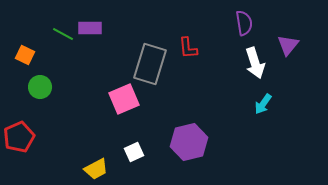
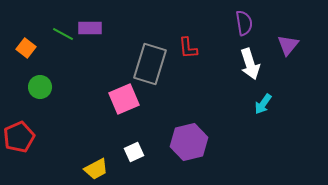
orange square: moved 1 px right, 7 px up; rotated 12 degrees clockwise
white arrow: moved 5 px left, 1 px down
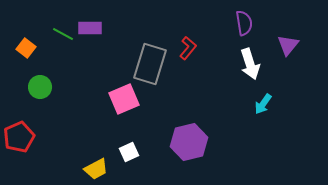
red L-shape: rotated 135 degrees counterclockwise
white square: moved 5 px left
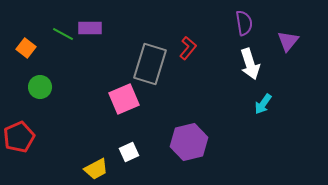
purple triangle: moved 4 px up
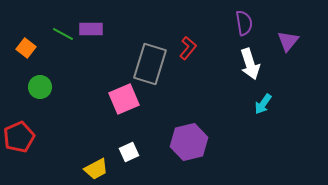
purple rectangle: moved 1 px right, 1 px down
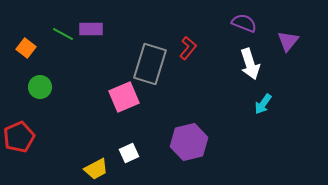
purple semicircle: rotated 60 degrees counterclockwise
pink square: moved 2 px up
white square: moved 1 px down
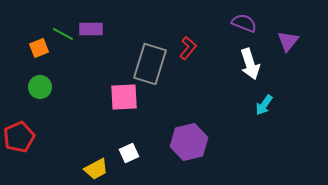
orange square: moved 13 px right; rotated 30 degrees clockwise
pink square: rotated 20 degrees clockwise
cyan arrow: moved 1 px right, 1 px down
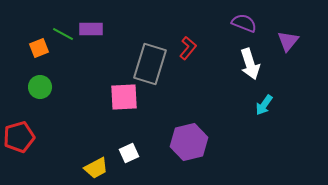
red pentagon: rotated 8 degrees clockwise
yellow trapezoid: moved 1 px up
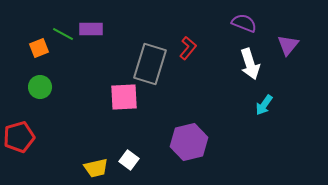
purple triangle: moved 4 px down
white square: moved 7 px down; rotated 30 degrees counterclockwise
yellow trapezoid: rotated 15 degrees clockwise
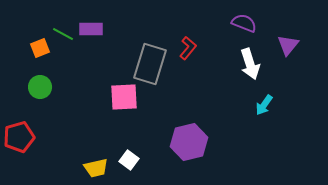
orange square: moved 1 px right
